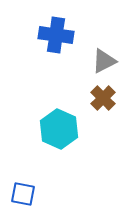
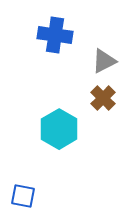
blue cross: moved 1 px left
cyan hexagon: rotated 6 degrees clockwise
blue square: moved 2 px down
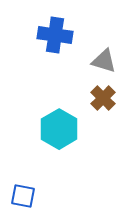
gray triangle: rotated 44 degrees clockwise
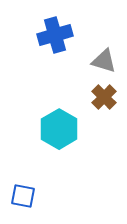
blue cross: rotated 24 degrees counterclockwise
brown cross: moved 1 px right, 1 px up
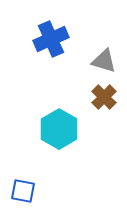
blue cross: moved 4 px left, 4 px down; rotated 8 degrees counterclockwise
blue square: moved 5 px up
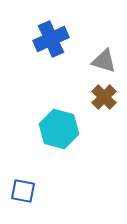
cyan hexagon: rotated 15 degrees counterclockwise
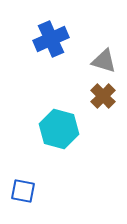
brown cross: moved 1 px left, 1 px up
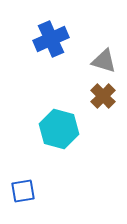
blue square: rotated 20 degrees counterclockwise
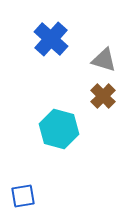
blue cross: rotated 24 degrees counterclockwise
gray triangle: moved 1 px up
blue square: moved 5 px down
